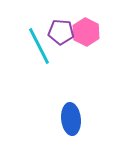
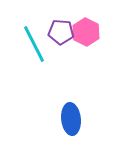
cyan line: moved 5 px left, 2 px up
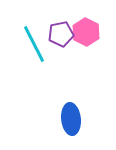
purple pentagon: moved 2 px down; rotated 15 degrees counterclockwise
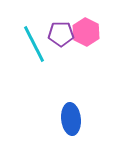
purple pentagon: rotated 10 degrees clockwise
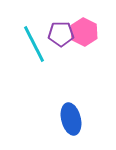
pink hexagon: moved 2 px left
blue ellipse: rotated 8 degrees counterclockwise
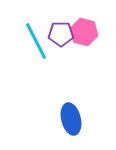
pink hexagon: rotated 12 degrees counterclockwise
cyan line: moved 2 px right, 3 px up
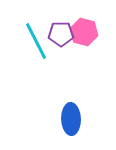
blue ellipse: rotated 12 degrees clockwise
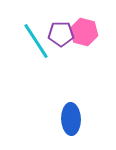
cyan line: rotated 6 degrees counterclockwise
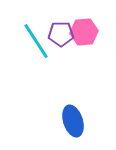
pink hexagon: rotated 20 degrees counterclockwise
blue ellipse: moved 2 px right, 2 px down; rotated 16 degrees counterclockwise
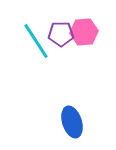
blue ellipse: moved 1 px left, 1 px down
